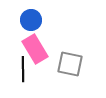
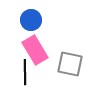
pink rectangle: moved 1 px down
black line: moved 2 px right, 3 px down
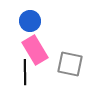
blue circle: moved 1 px left, 1 px down
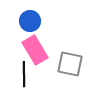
black line: moved 1 px left, 2 px down
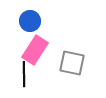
pink rectangle: rotated 64 degrees clockwise
gray square: moved 2 px right, 1 px up
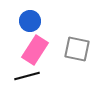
gray square: moved 5 px right, 14 px up
black line: moved 3 px right, 2 px down; rotated 75 degrees clockwise
